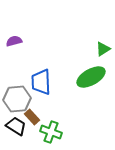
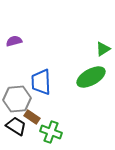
brown rectangle: rotated 14 degrees counterclockwise
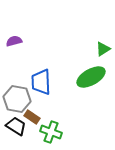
gray hexagon: rotated 16 degrees clockwise
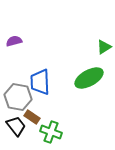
green triangle: moved 1 px right, 2 px up
green ellipse: moved 2 px left, 1 px down
blue trapezoid: moved 1 px left
gray hexagon: moved 1 px right, 2 px up
black trapezoid: rotated 20 degrees clockwise
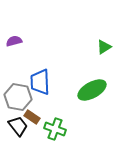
green ellipse: moved 3 px right, 12 px down
black trapezoid: moved 2 px right
green cross: moved 4 px right, 3 px up
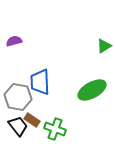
green triangle: moved 1 px up
brown rectangle: moved 3 px down
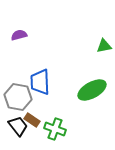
purple semicircle: moved 5 px right, 6 px up
green triangle: rotated 21 degrees clockwise
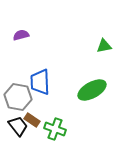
purple semicircle: moved 2 px right
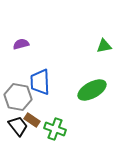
purple semicircle: moved 9 px down
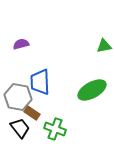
brown rectangle: moved 7 px up
black trapezoid: moved 2 px right, 2 px down
